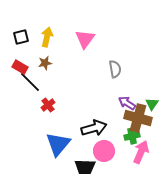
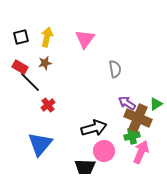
green triangle: moved 4 px right; rotated 24 degrees clockwise
brown cross: rotated 8 degrees clockwise
blue triangle: moved 18 px left
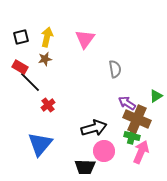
brown star: moved 4 px up
green triangle: moved 8 px up
brown cross: moved 1 px left, 1 px down
green cross: rotated 28 degrees clockwise
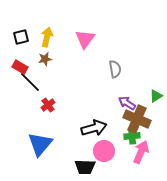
green cross: rotated 21 degrees counterclockwise
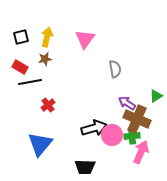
black line: rotated 55 degrees counterclockwise
pink circle: moved 8 px right, 16 px up
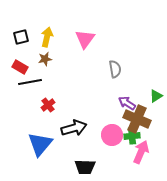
black arrow: moved 20 px left
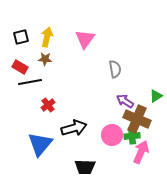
brown star: rotated 16 degrees clockwise
purple arrow: moved 2 px left, 2 px up
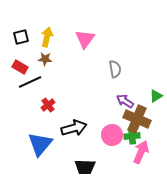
black line: rotated 15 degrees counterclockwise
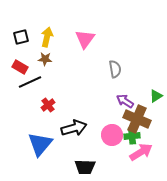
pink arrow: rotated 35 degrees clockwise
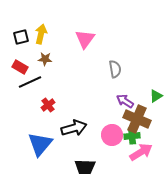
yellow arrow: moved 6 px left, 3 px up
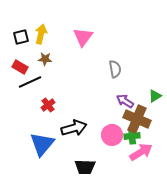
pink triangle: moved 2 px left, 2 px up
green triangle: moved 1 px left
blue triangle: moved 2 px right
